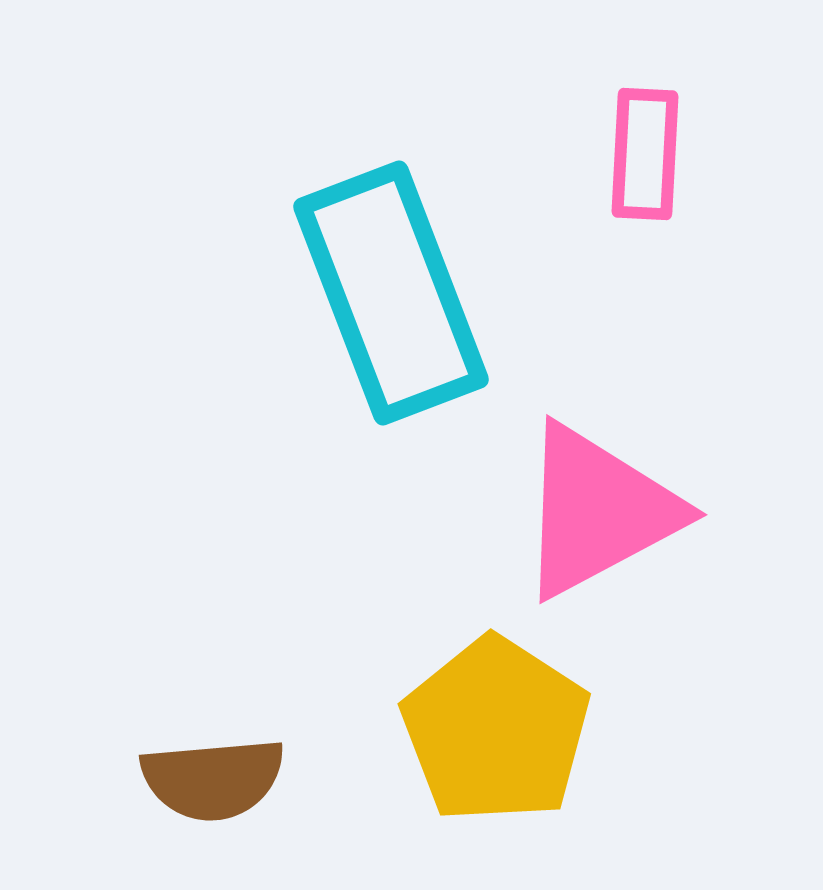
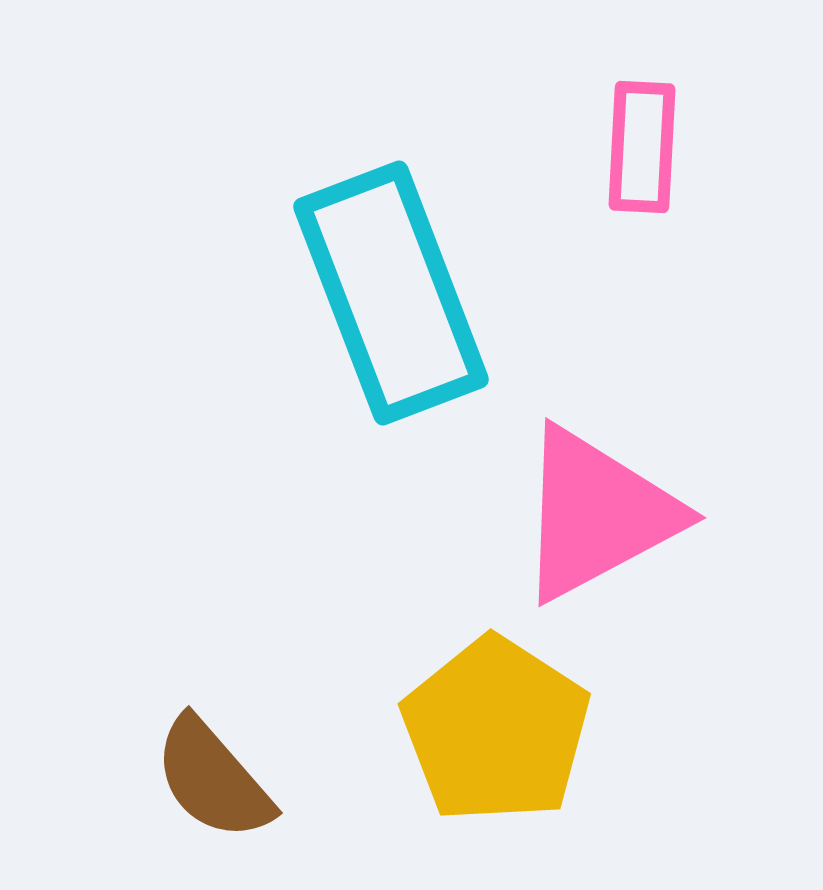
pink rectangle: moved 3 px left, 7 px up
pink triangle: moved 1 px left, 3 px down
brown semicircle: rotated 54 degrees clockwise
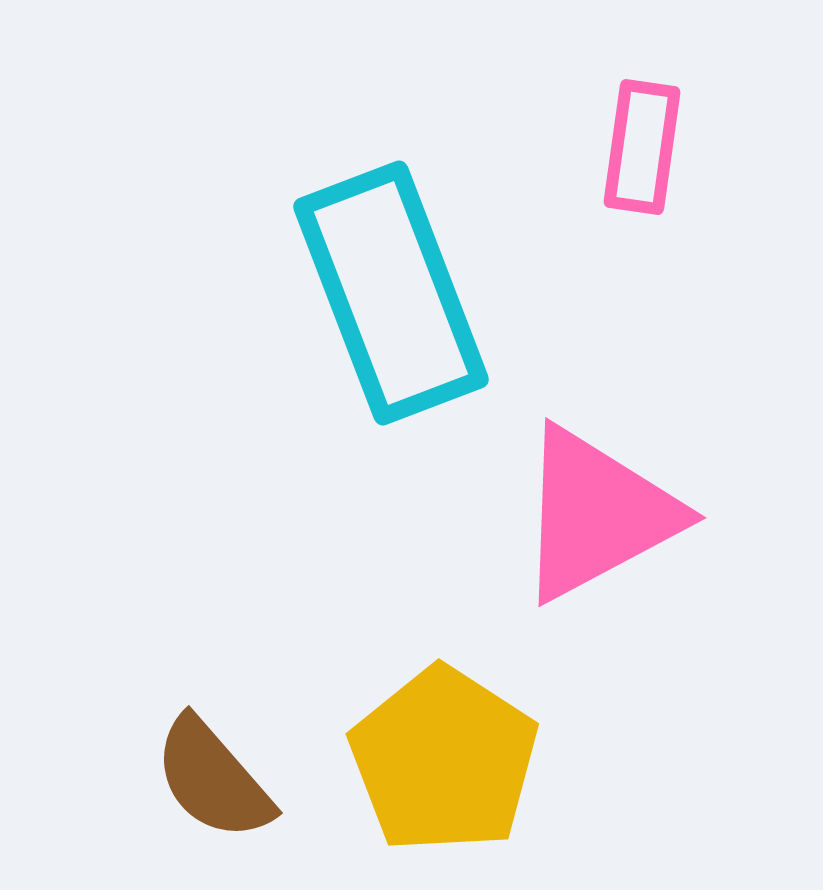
pink rectangle: rotated 5 degrees clockwise
yellow pentagon: moved 52 px left, 30 px down
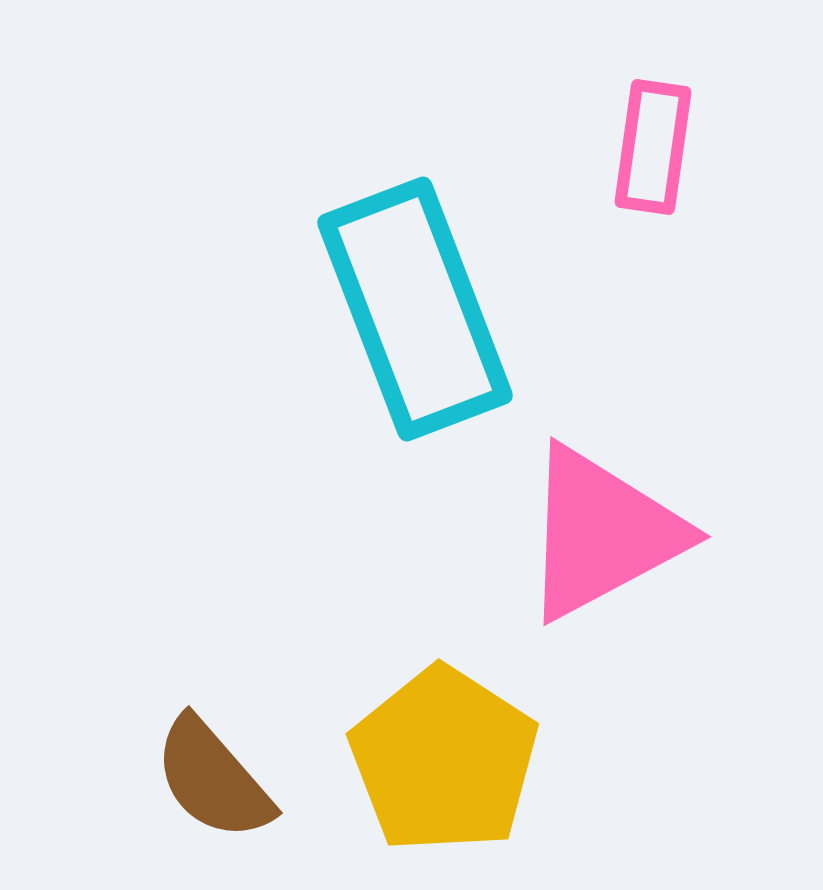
pink rectangle: moved 11 px right
cyan rectangle: moved 24 px right, 16 px down
pink triangle: moved 5 px right, 19 px down
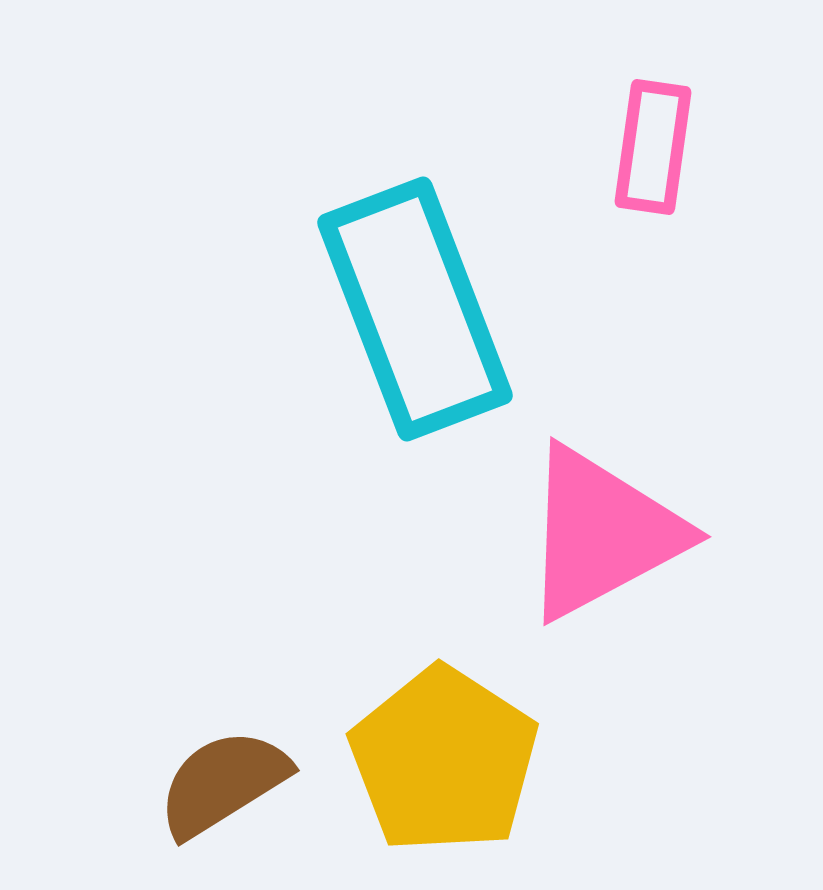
brown semicircle: moved 10 px right, 4 px down; rotated 99 degrees clockwise
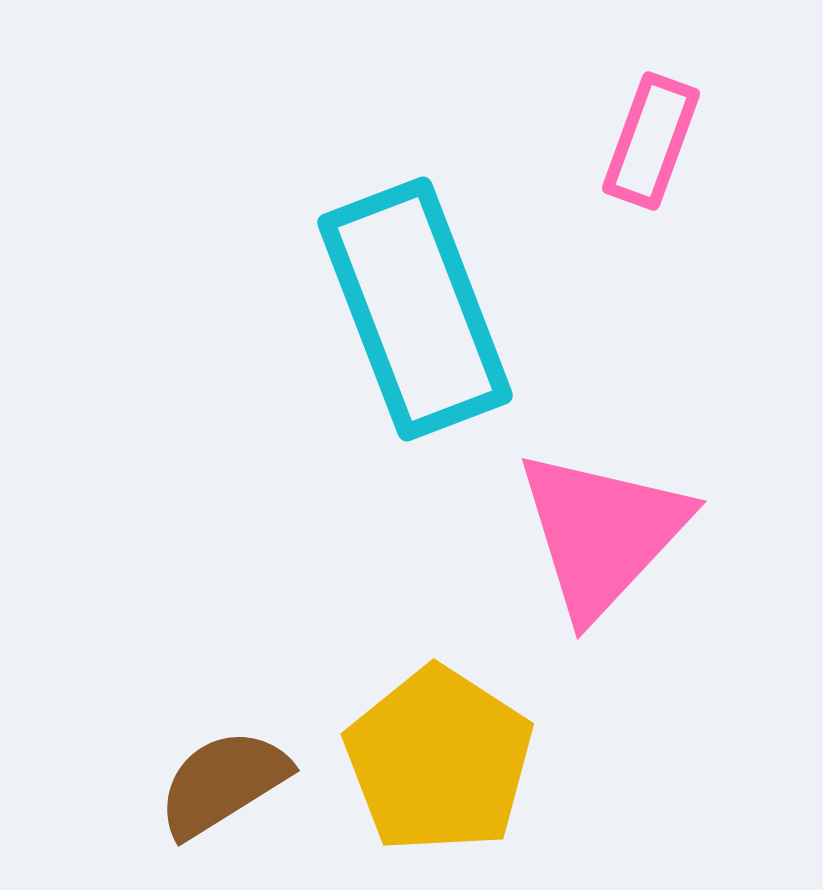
pink rectangle: moved 2 px left, 6 px up; rotated 12 degrees clockwise
pink triangle: rotated 19 degrees counterclockwise
yellow pentagon: moved 5 px left
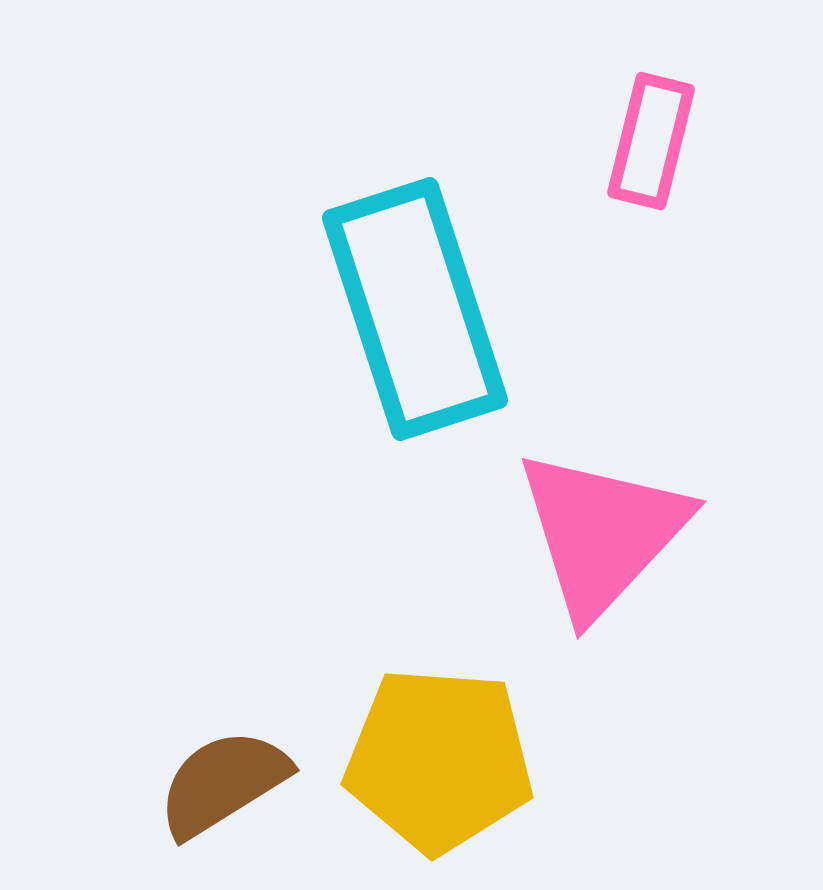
pink rectangle: rotated 6 degrees counterclockwise
cyan rectangle: rotated 3 degrees clockwise
yellow pentagon: rotated 29 degrees counterclockwise
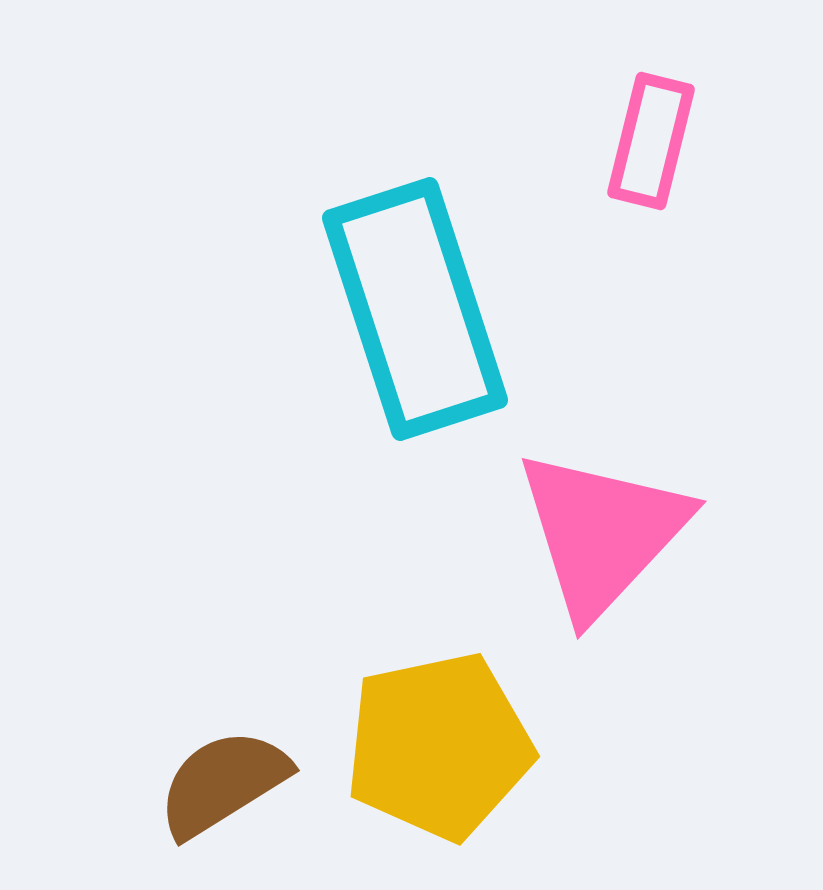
yellow pentagon: moved 14 px up; rotated 16 degrees counterclockwise
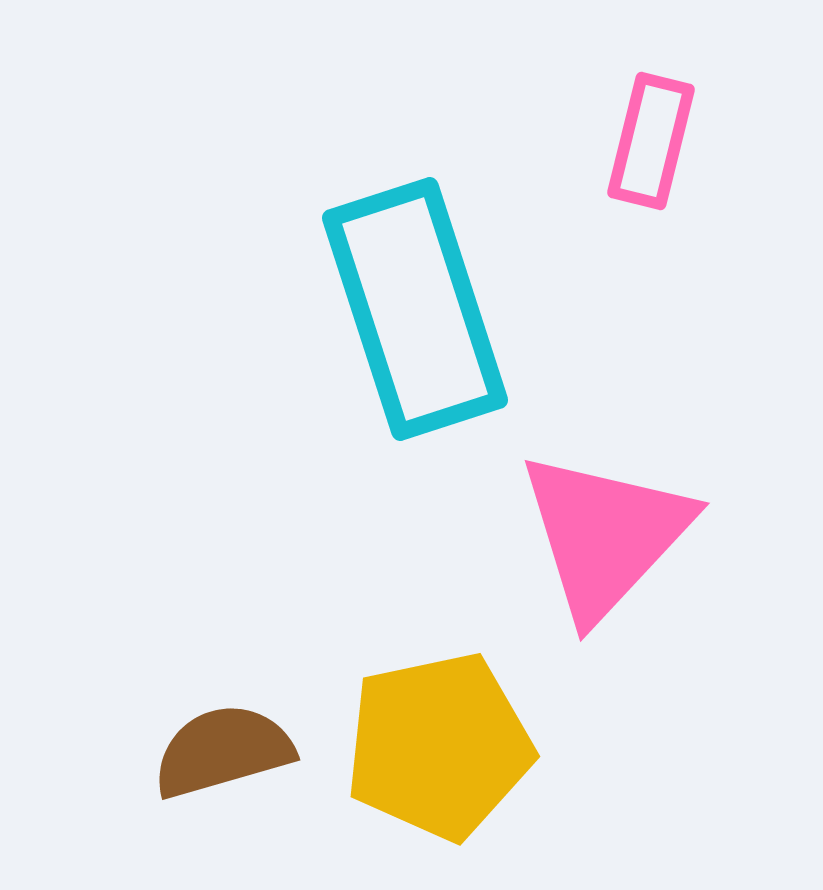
pink triangle: moved 3 px right, 2 px down
brown semicircle: moved 32 px up; rotated 16 degrees clockwise
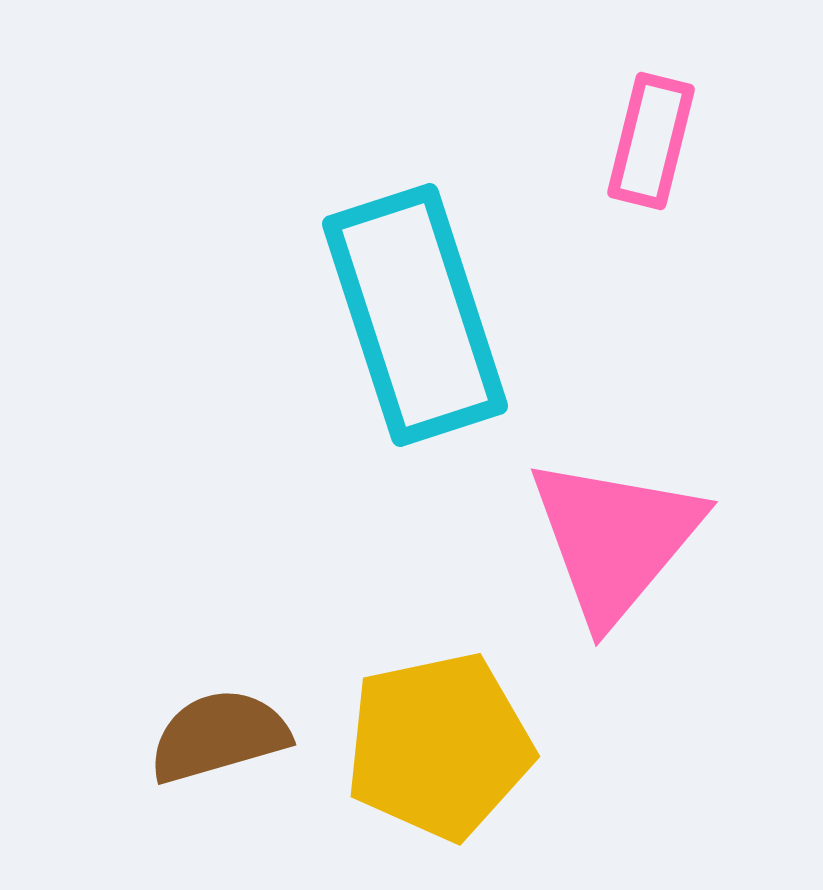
cyan rectangle: moved 6 px down
pink triangle: moved 10 px right, 4 px down; rotated 3 degrees counterclockwise
brown semicircle: moved 4 px left, 15 px up
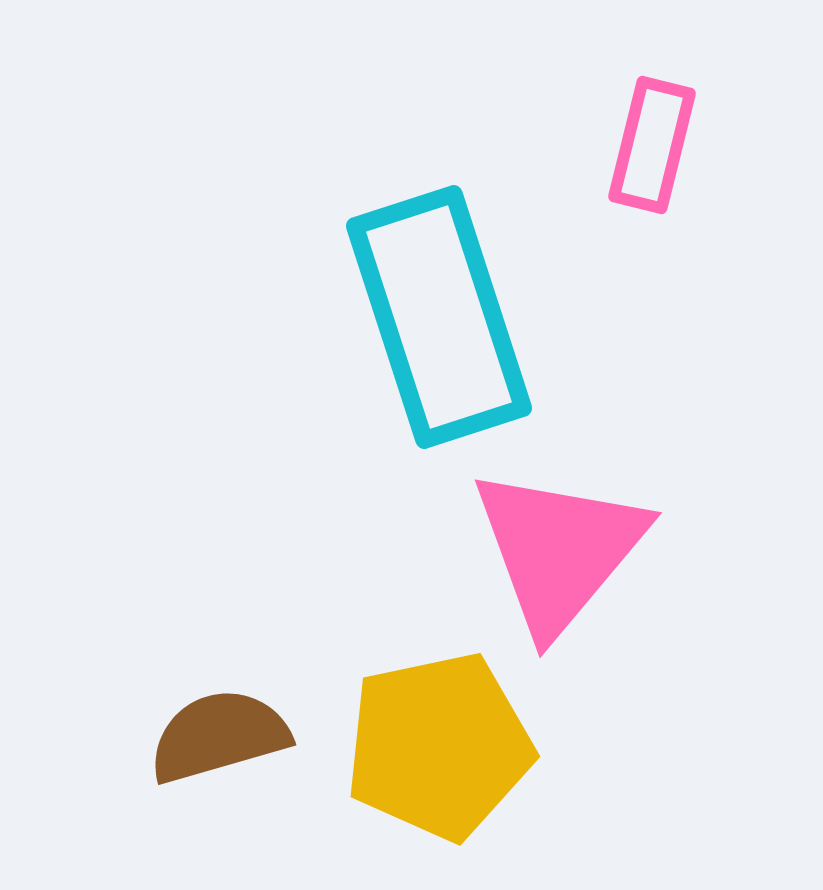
pink rectangle: moved 1 px right, 4 px down
cyan rectangle: moved 24 px right, 2 px down
pink triangle: moved 56 px left, 11 px down
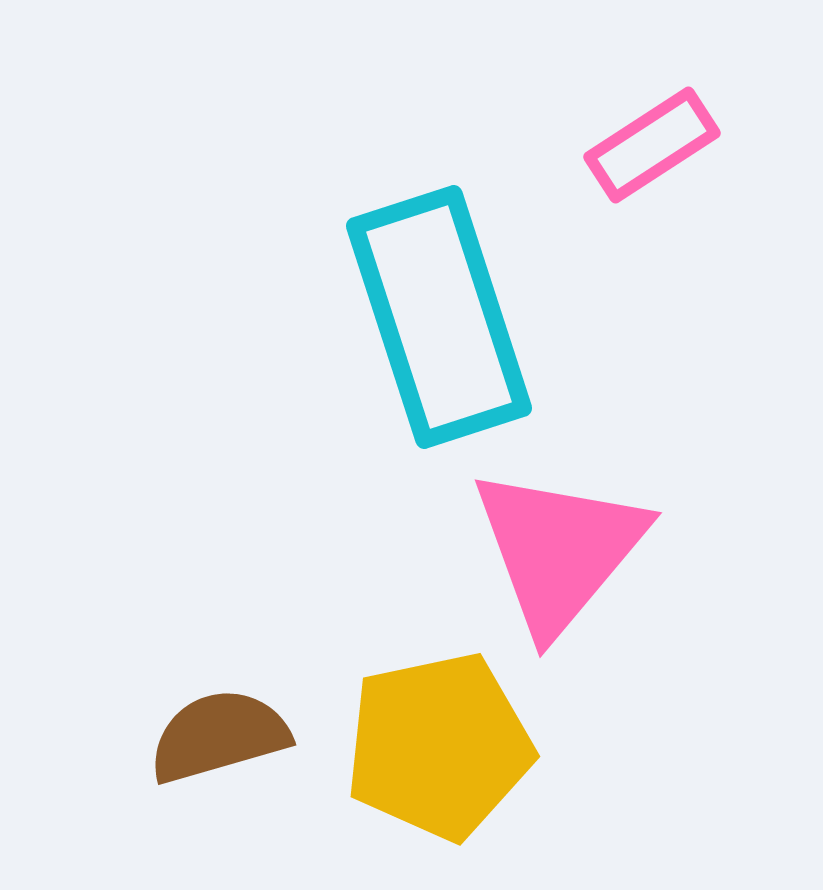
pink rectangle: rotated 43 degrees clockwise
